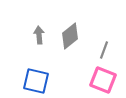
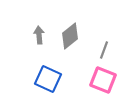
blue square: moved 12 px right, 2 px up; rotated 12 degrees clockwise
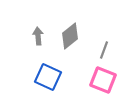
gray arrow: moved 1 px left, 1 px down
blue square: moved 2 px up
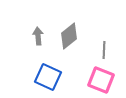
gray diamond: moved 1 px left
gray line: rotated 18 degrees counterclockwise
pink square: moved 2 px left
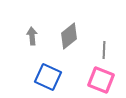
gray arrow: moved 6 px left
